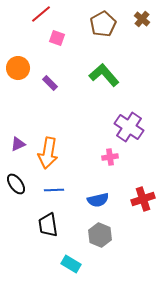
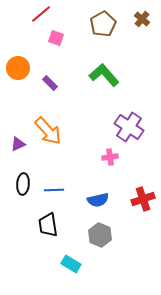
pink square: moved 1 px left
orange arrow: moved 22 px up; rotated 52 degrees counterclockwise
black ellipse: moved 7 px right; rotated 40 degrees clockwise
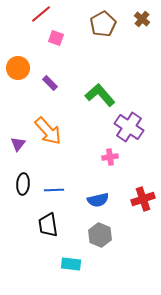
green L-shape: moved 4 px left, 20 px down
purple triangle: rotated 28 degrees counterclockwise
cyan rectangle: rotated 24 degrees counterclockwise
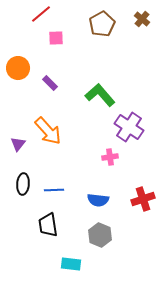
brown pentagon: moved 1 px left
pink square: rotated 21 degrees counterclockwise
blue semicircle: rotated 20 degrees clockwise
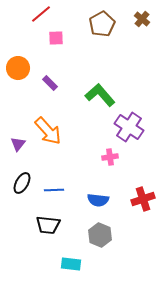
black ellipse: moved 1 px left, 1 px up; rotated 25 degrees clockwise
black trapezoid: rotated 75 degrees counterclockwise
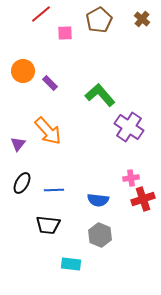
brown pentagon: moved 3 px left, 4 px up
pink square: moved 9 px right, 5 px up
orange circle: moved 5 px right, 3 px down
pink cross: moved 21 px right, 21 px down
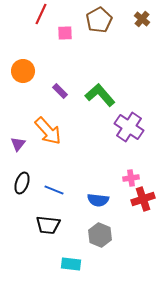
red line: rotated 25 degrees counterclockwise
purple rectangle: moved 10 px right, 8 px down
black ellipse: rotated 10 degrees counterclockwise
blue line: rotated 24 degrees clockwise
